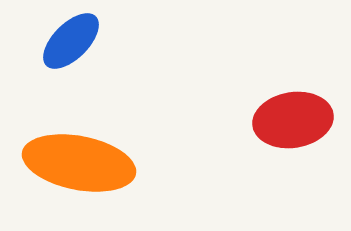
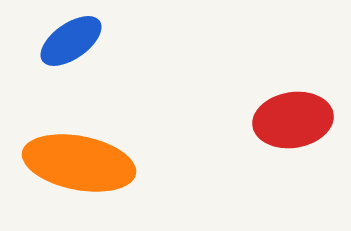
blue ellipse: rotated 10 degrees clockwise
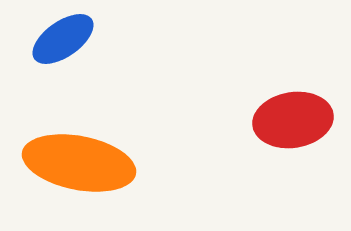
blue ellipse: moved 8 px left, 2 px up
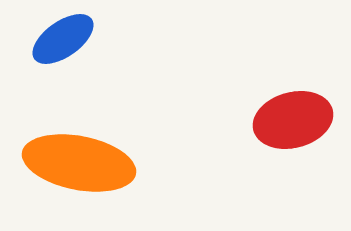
red ellipse: rotated 6 degrees counterclockwise
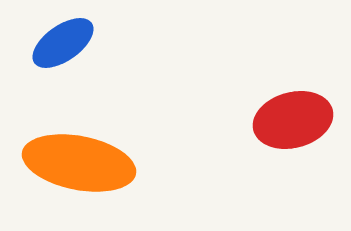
blue ellipse: moved 4 px down
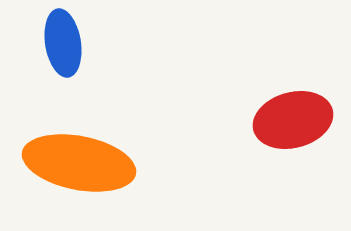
blue ellipse: rotated 64 degrees counterclockwise
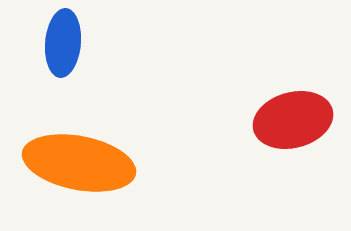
blue ellipse: rotated 14 degrees clockwise
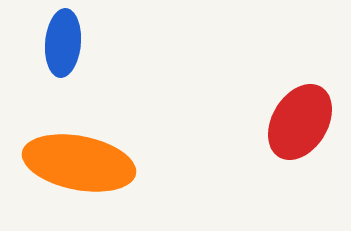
red ellipse: moved 7 px right, 2 px down; rotated 44 degrees counterclockwise
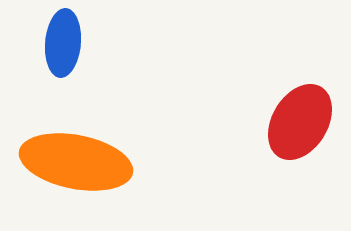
orange ellipse: moved 3 px left, 1 px up
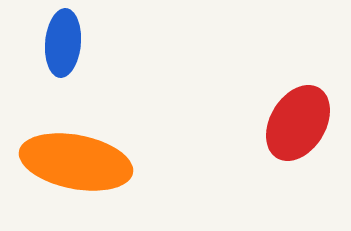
red ellipse: moved 2 px left, 1 px down
